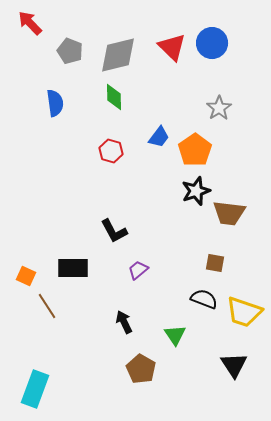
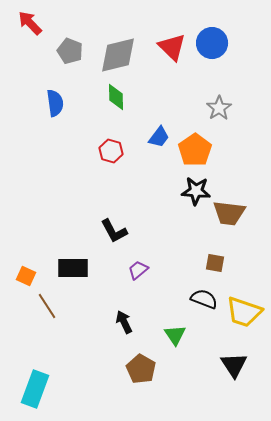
green diamond: moved 2 px right
black star: rotated 24 degrees clockwise
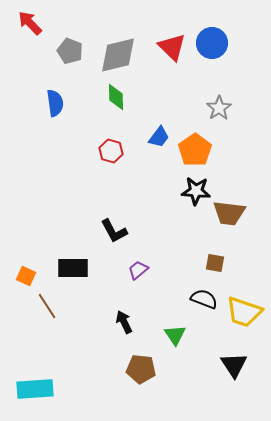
brown pentagon: rotated 24 degrees counterclockwise
cyan rectangle: rotated 66 degrees clockwise
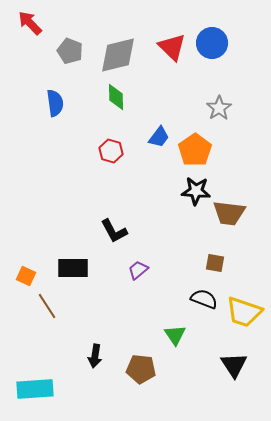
black arrow: moved 29 px left, 34 px down; rotated 145 degrees counterclockwise
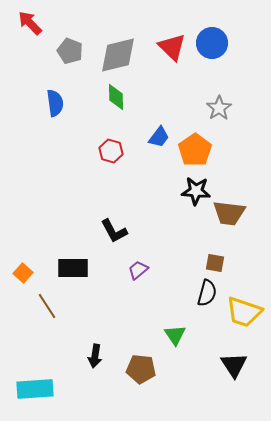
orange square: moved 3 px left, 3 px up; rotated 18 degrees clockwise
black semicircle: moved 3 px right, 6 px up; rotated 84 degrees clockwise
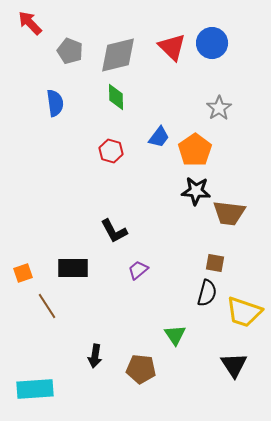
orange square: rotated 30 degrees clockwise
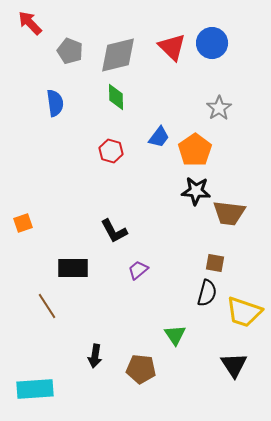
orange square: moved 50 px up
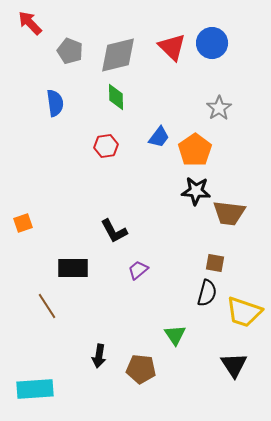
red hexagon: moved 5 px left, 5 px up; rotated 25 degrees counterclockwise
black arrow: moved 4 px right
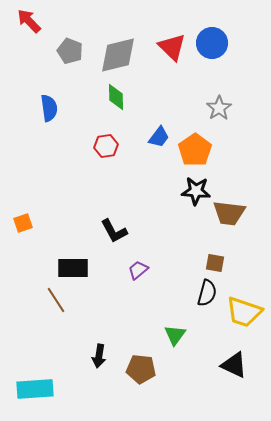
red arrow: moved 1 px left, 2 px up
blue semicircle: moved 6 px left, 5 px down
brown line: moved 9 px right, 6 px up
green triangle: rotated 10 degrees clockwise
black triangle: rotated 32 degrees counterclockwise
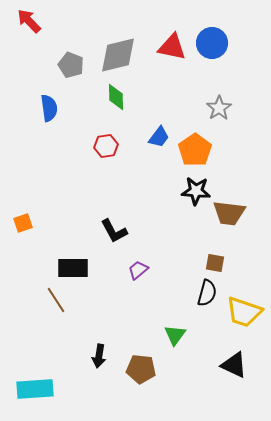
red triangle: rotated 32 degrees counterclockwise
gray pentagon: moved 1 px right, 14 px down
